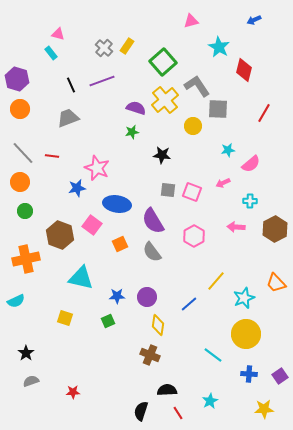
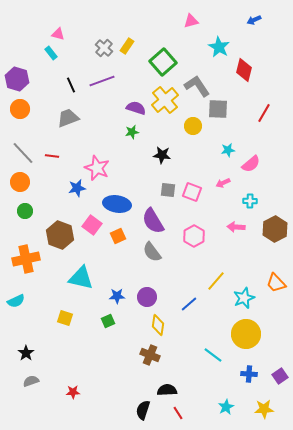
orange square at (120, 244): moved 2 px left, 8 px up
cyan star at (210, 401): moved 16 px right, 6 px down
black semicircle at (141, 411): moved 2 px right, 1 px up
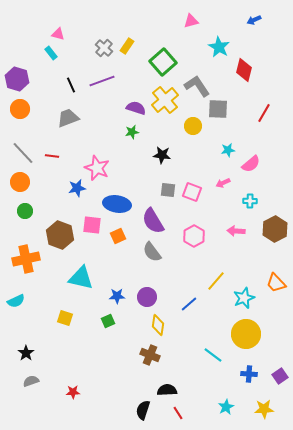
pink square at (92, 225): rotated 30 degrees counterclockwise
pink arrow at (236, 227): moved 4 px down
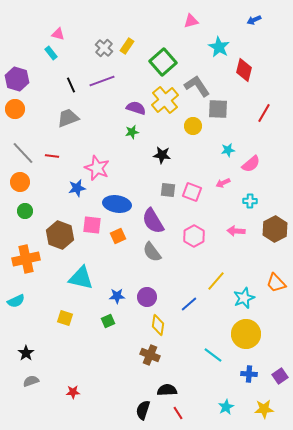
orange circle at (20, 109): moved 5 px left
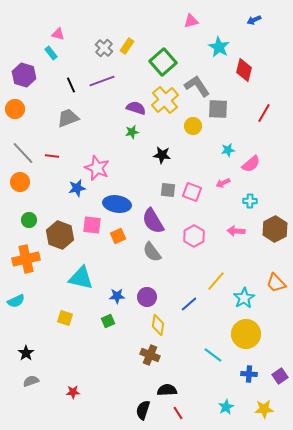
purple hexagon at (17, 79): moved 7 px right, 4 px up
green circle at (25, 211): moved 4 px right, 9 px down
cyan star at (244, 298): rotated 10 degrees counterclockwise
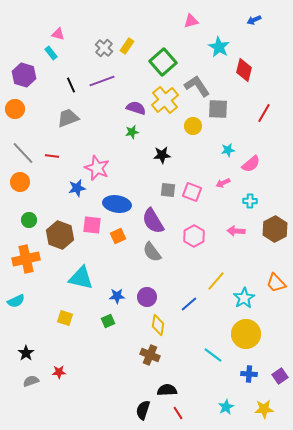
black star at (162, 155): rotated 12 degrees counterclockwise
red star at (73, 392): moved 14 px left, 20 px up
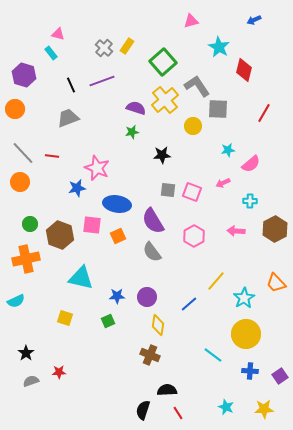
green circle at (29, 220): moved 1 px right, 4 px down
blue cross at (249, 374): moved 1 px right, 3 px up
cyan star at (226, 407): rotated 21 degrees counterclockwise
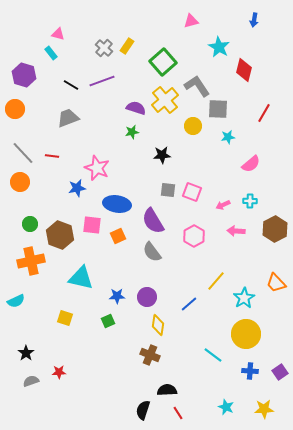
blue arrow at (254, 20): rotated 56 degrees counterclockwise
black line at (71, 85): rotated 35 degrees counterclockwise
cyan star at (228, 150): moved 13 px up
pink arrow at (223, 183): moved 22 px down
orange cross at (26, 259): moved 5 px right, 2 px down
purple square at (280, 376): moved 4 px up
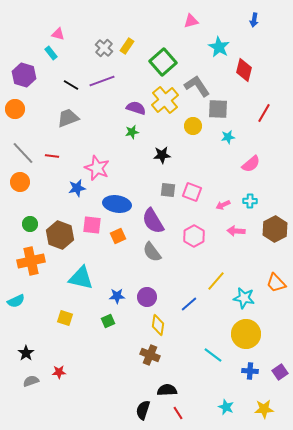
cyan star at (244, 298): rotated 30 degrees counterclockwise
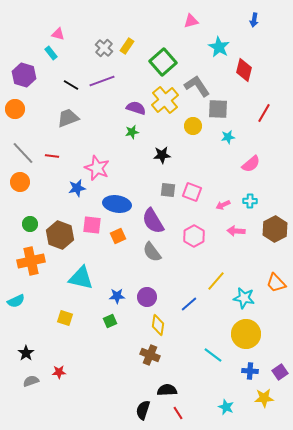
green square at (108, 321): moved 2 px right
yellow star at (264, 409): moved 11 px up
